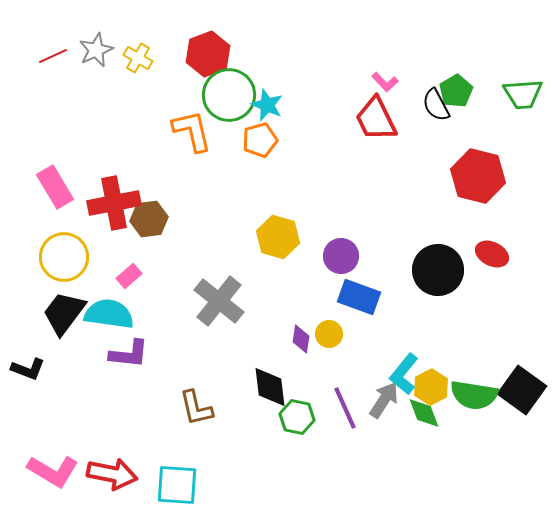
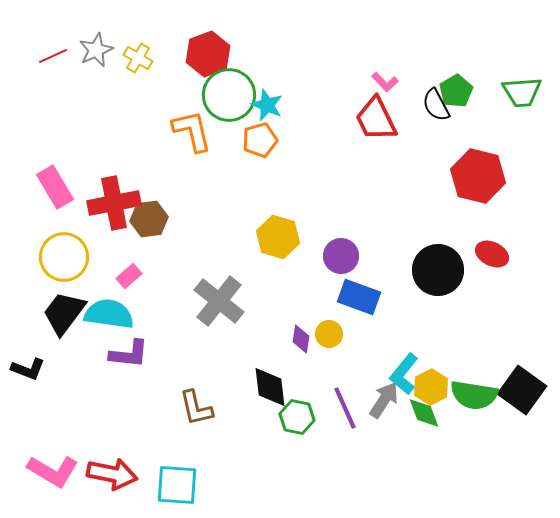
green trapezoid at (523, 94): moved 1 px left, 2 px up
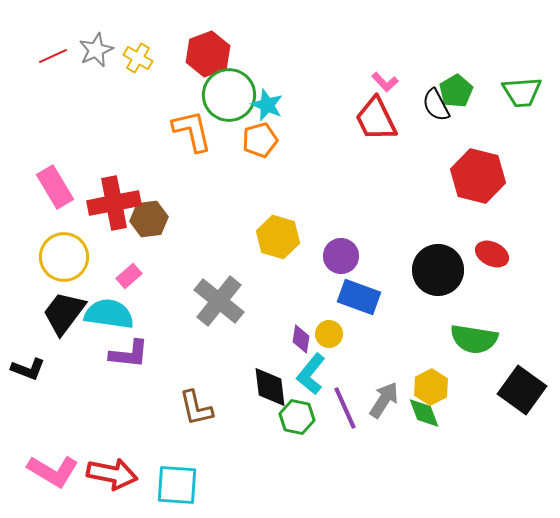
cyan L-shape at (404, 374): moved 93 px left
green semicircle at (474, 395): moved 56 px up
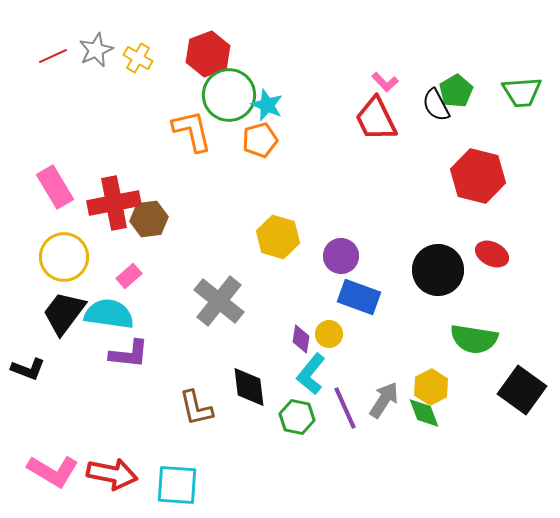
black diamond at (270, 387): moved 21 px left
